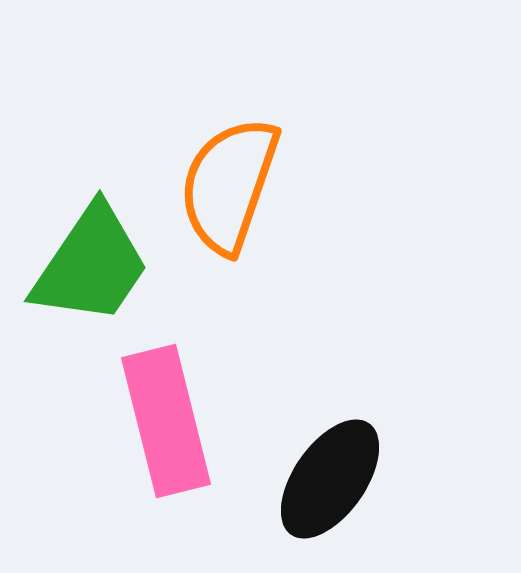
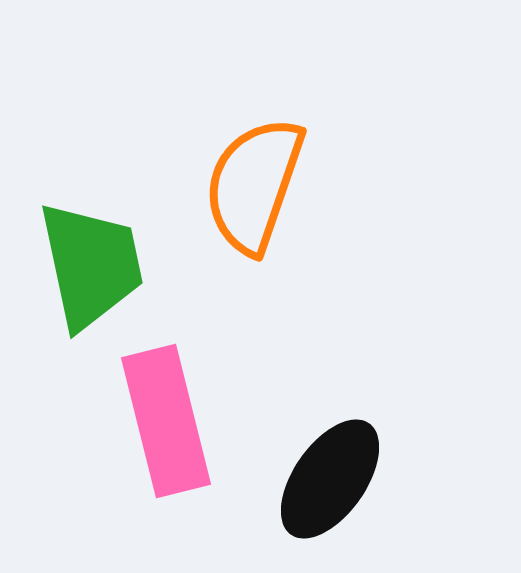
orange semicircle: moved 25 px right
green trapezoid: rotated 46 degrees counterclockwise
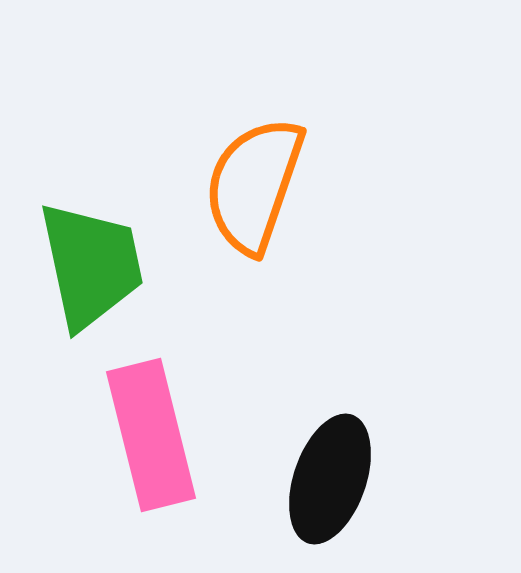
pink rectangle: moved 15 px left, 14 px down
black ellipse: rotated 16 degrees counterclockwise
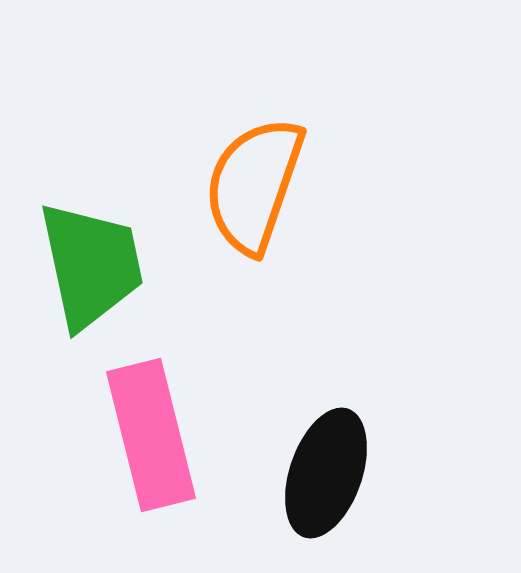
black ellipse: moved 4 px left, 6 px up
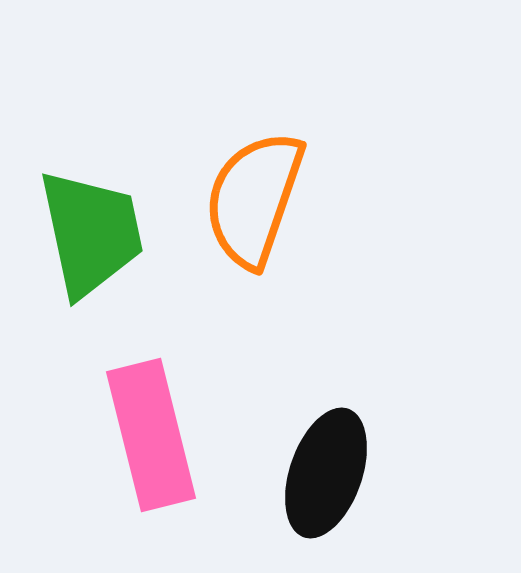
orange semicircle: moved 14 px down
green trapezoid: moved 32 px up
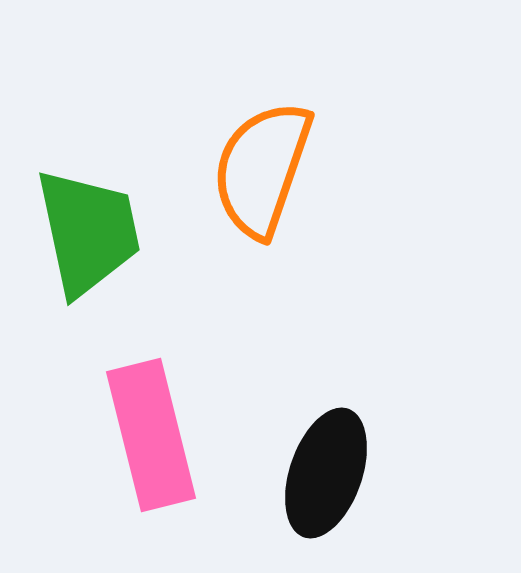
orange semicircle: moved 8 px right, 30 px up
green trapezoid: moved 3 px left, 1 px up
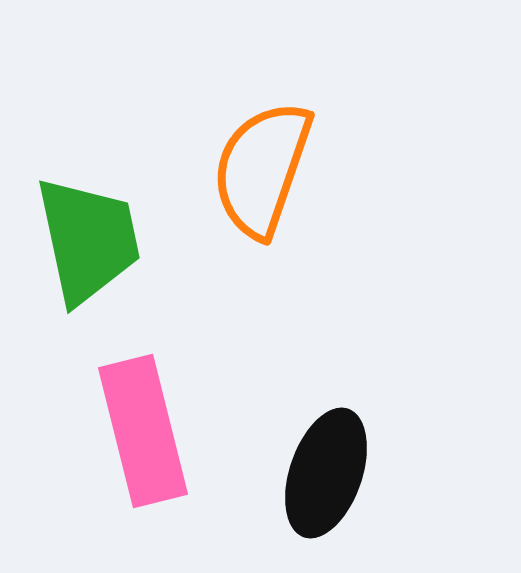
green trapezoid: moved 8 px down
pink rectangle: moved 8 px left, 4 px up
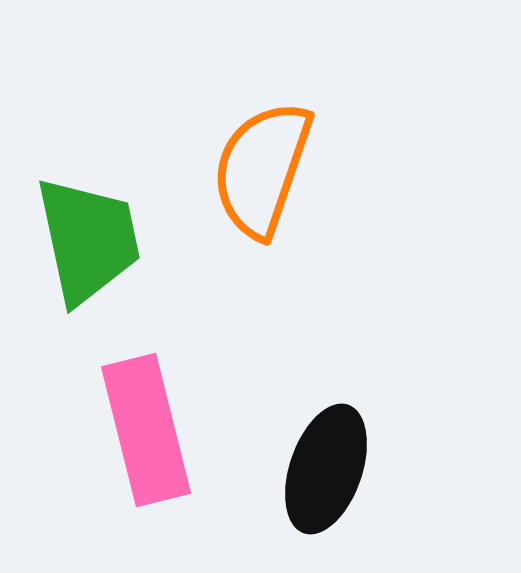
pink rectangle: moved 3 px right, 1 px up
black ellipse: moved 4 px up
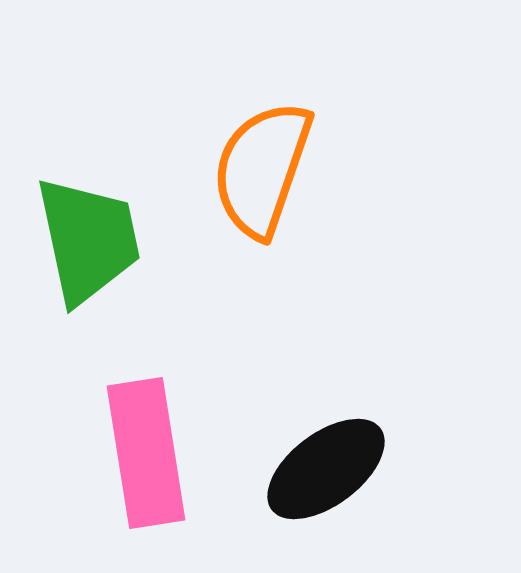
pink rectangle: moved 23 px down; rotated 5 degrees clockwise
black ellipse: rotated 34 degrees clockwise
